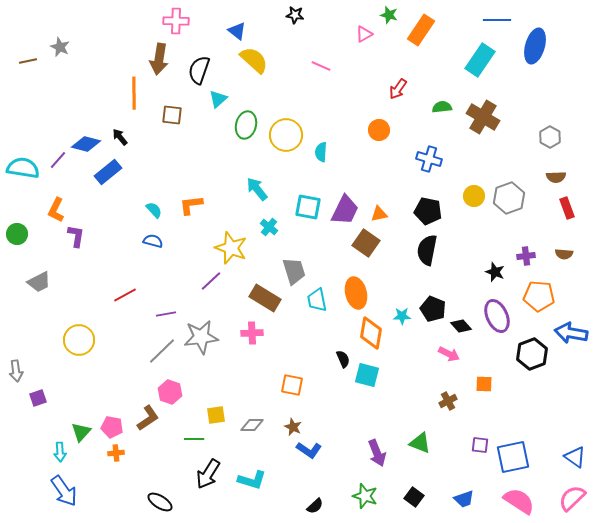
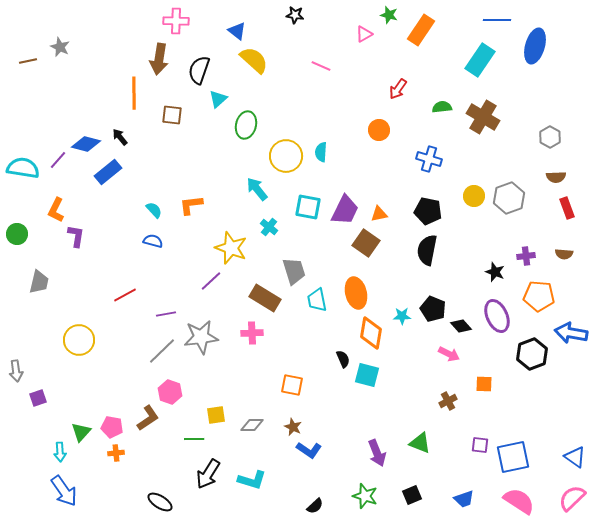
yellow circle at (286, 135): moved 21 px down
gray trapezoid at (39, 282): rotated 50 degrees counterclockwise
black square at (414, 497): moved 2 px left, 2 px up; rotated 30 degrees clockwise
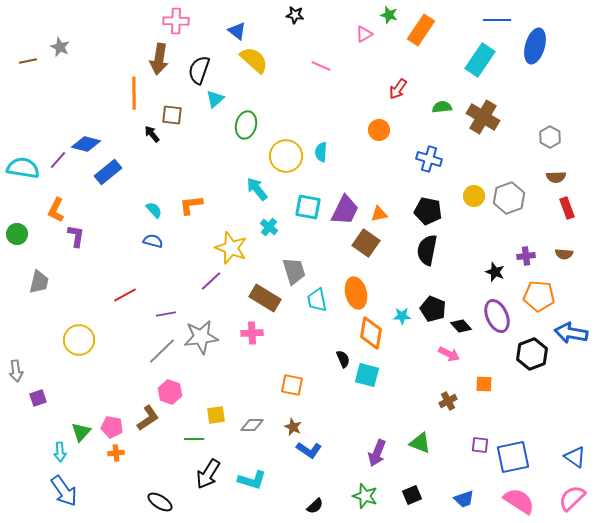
cyan triangle at (218, 99): moved 3 px left
black arrow at (120, 137): moved 32 px right, 3 px up
purple arrow at (377, 453): rotated 44 degrees clockwise
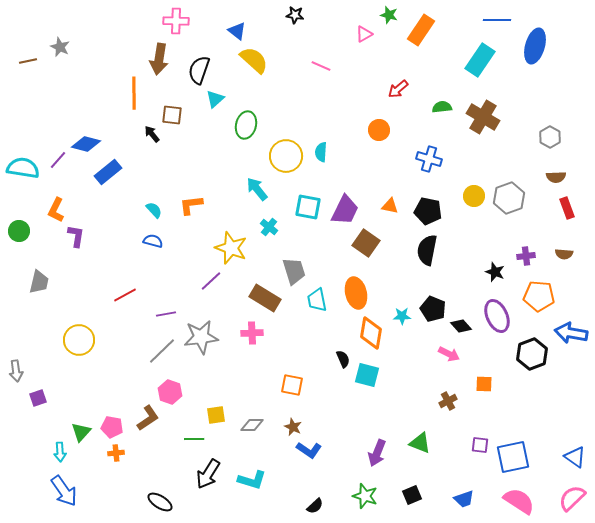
red arrow at (398, 89): rotated 15 degrees clockwise
orange triangle at (379, 214): moved 11 px right, 8 px up; rotated 24 degrees clockwise
green circle at (17, 234): moved 2 px right, 3 px up
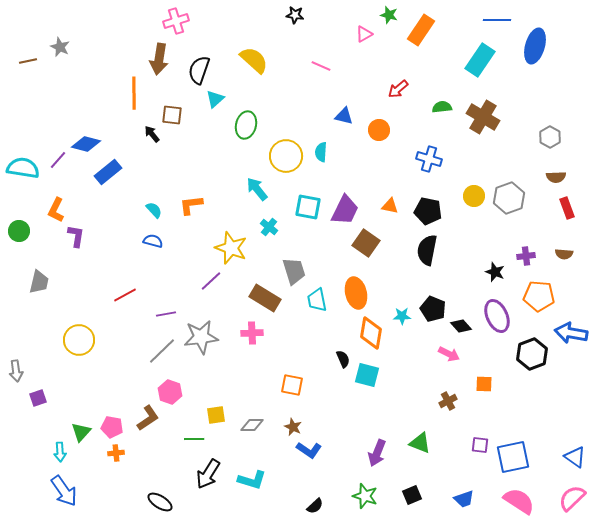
pink cross at (176, 21): rotated 20 degrees counterclockwise
blue triangle at (237, 31): moved 107 px right, 85 px down; rotated 24 degrees counterclockwise
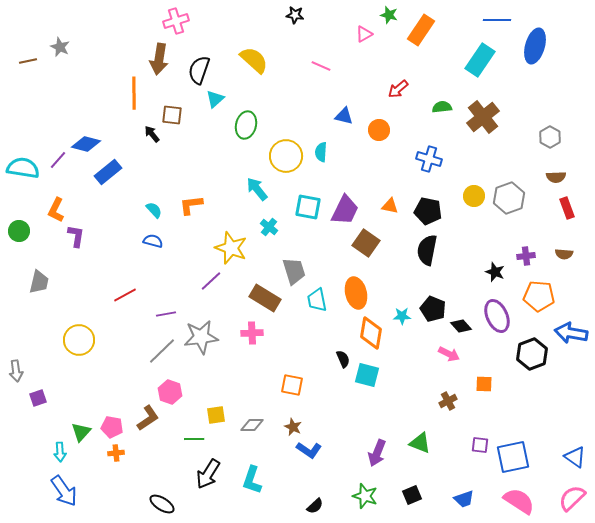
brown cross at (483, 117): rotated 20 degrees clockwise
cyan L-shape at (252, 480): rotated 92 degrees clockwise
black ellipse at (160, 502): moved 2 px right, 2 px down
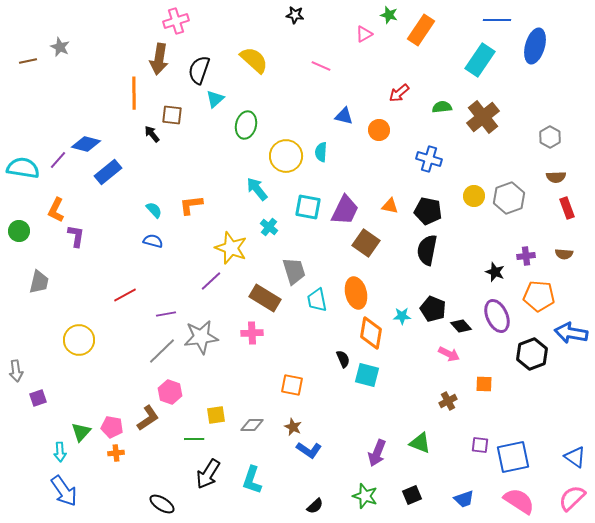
red arrow at (398, 89): moved 1 px right, 4 px down
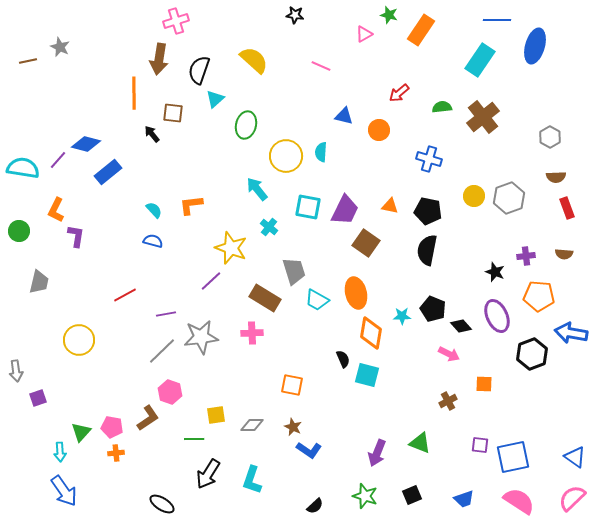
brown square at (172, 115): moved 1 px right, 2 px up
cyan trapezoid at (317, 300): rotated 50 degrees counterclockwise
